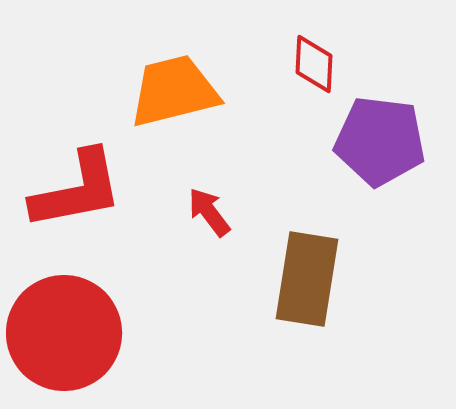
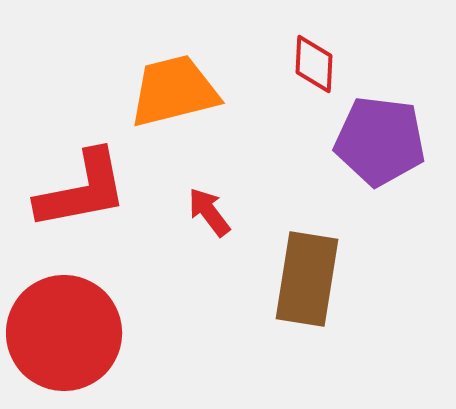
red L-shape: moved 5 px right
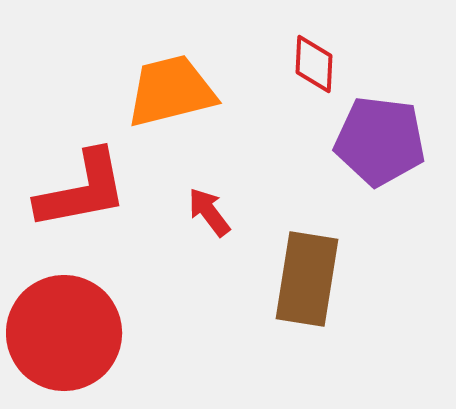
orange trapezoid: moved 3 px left
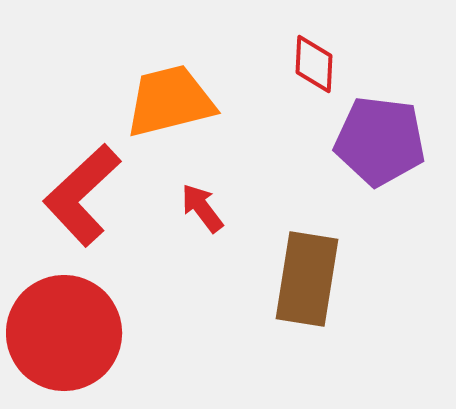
orange trapezoid: moved 1 px left, 10 px down
red L-shape: moved 5 px down; rotated 148 degrees clockwise
red arrow: moved 7 px left, 4 px up
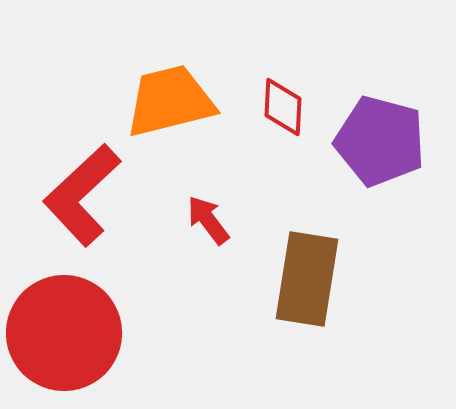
red diamond: moved 31 px left, 43 px down
purple pentagon: rotated 8 degrees clockwise
red arrow: moved 6 px right, 12 px down
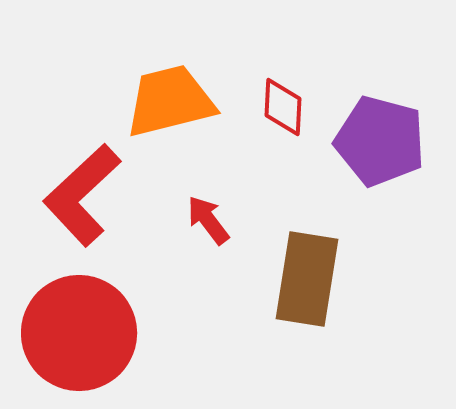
red circle: moved 15 px right
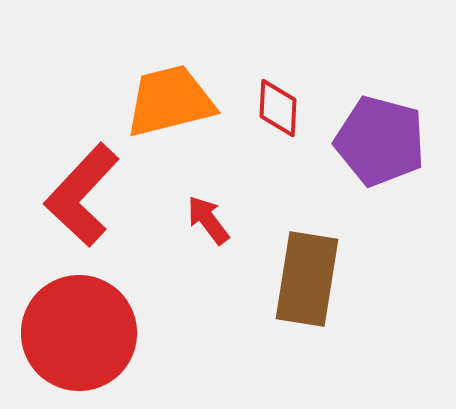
red diamond: moved 5 px left, 1 px down
red L-shape: rotated 4 degrees counterclockwise
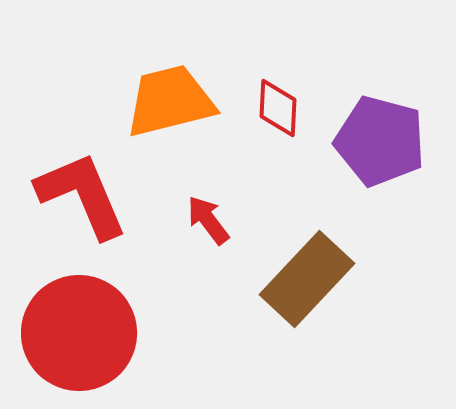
red L-shape: rotated 114 degrees clockwise
brown rectangle: rotated 34 degrees clockwise
